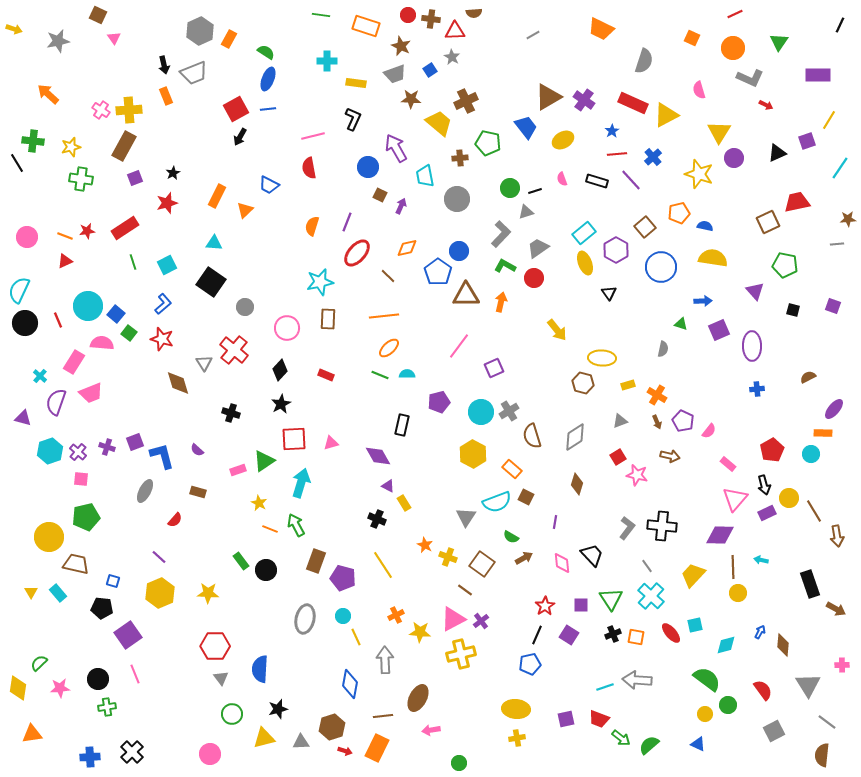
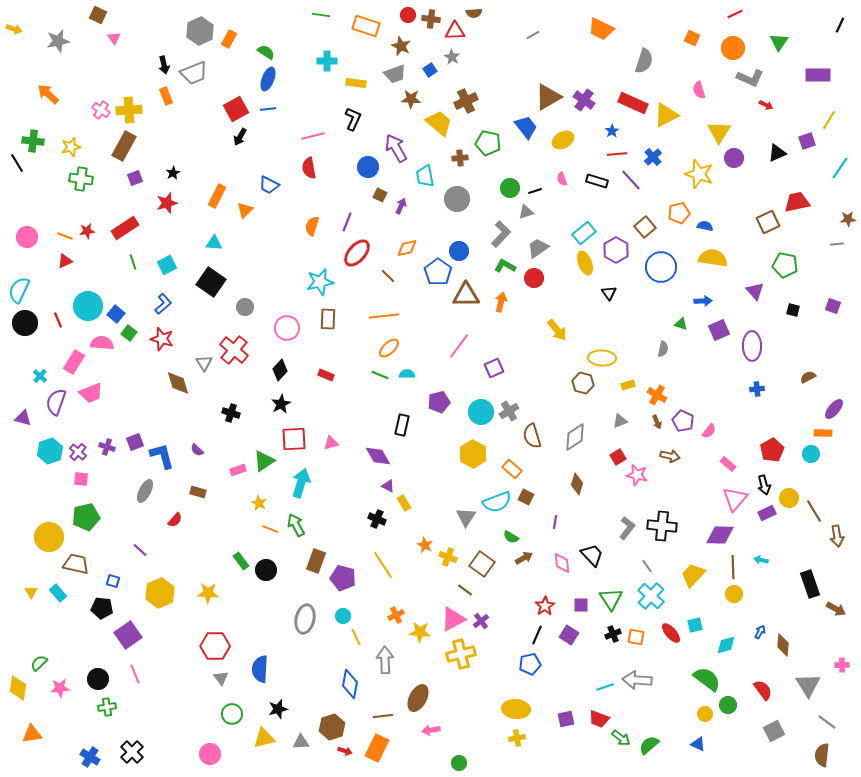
purple line at (159, 557): moved 19 px left, 7 px up
yellow circle at (738, 593): moved 4 px left, 1 px down
blue cross at (90, 757): rotated 36 degrees clockwise
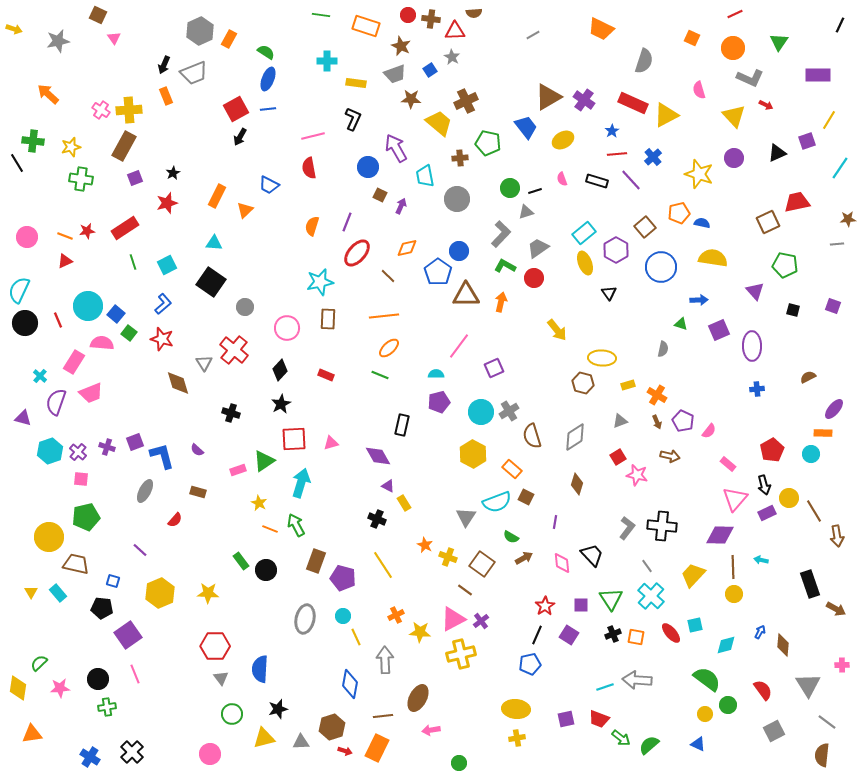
black arrow at (164, 65): rotated 36 degrees clockwise
yellow triangle at (719, 132): moved 15 px right, 16 px up; rotated 15 degrees counterclockwise
blue semicircle at (705, 226): moved 3 px left, 3 px up
blue arrow at (703, 301): moved 4 px left, 1 px up
cyan semicircle at (407, 374): moved 29 px right
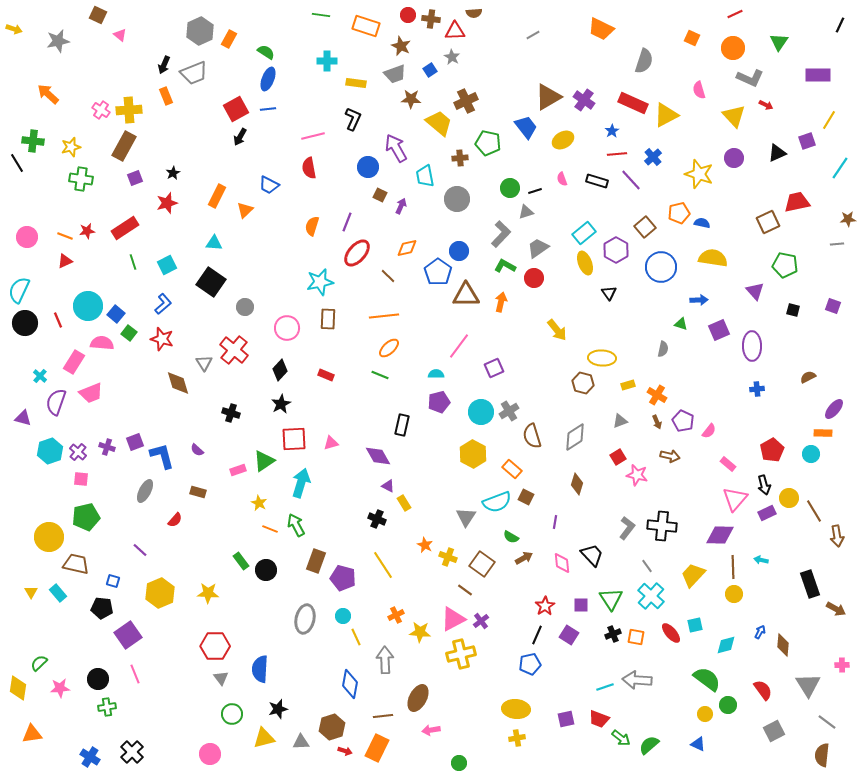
pink triangle at (114, 38): moved 6 px right, 3 px up; rotated 16 degrees counterclockwise
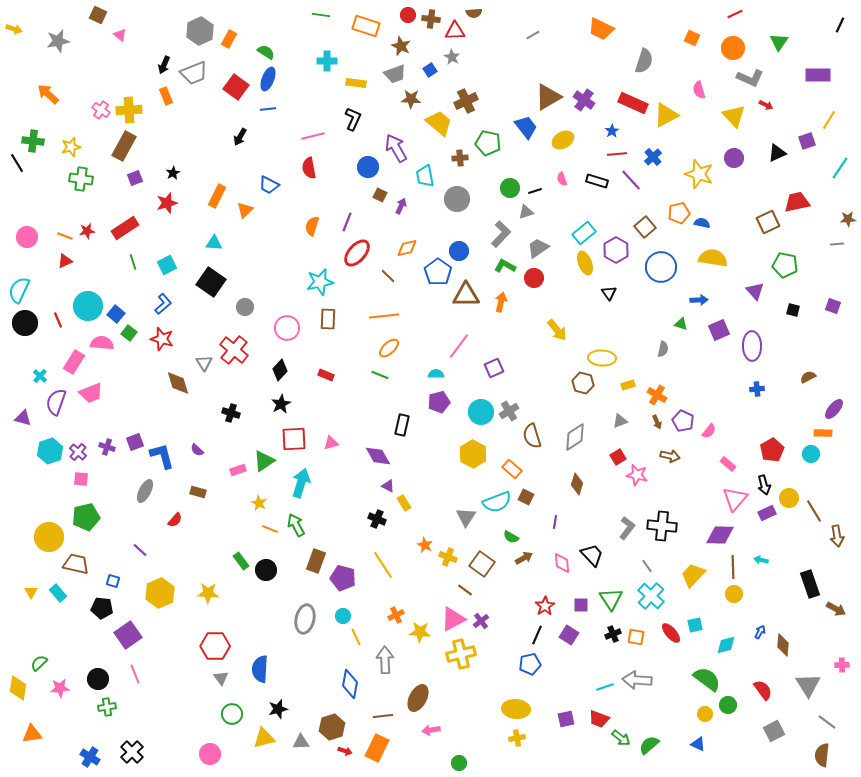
red square at (236, 109): moved 22 px up; rotated 25 degrees counterclockwise
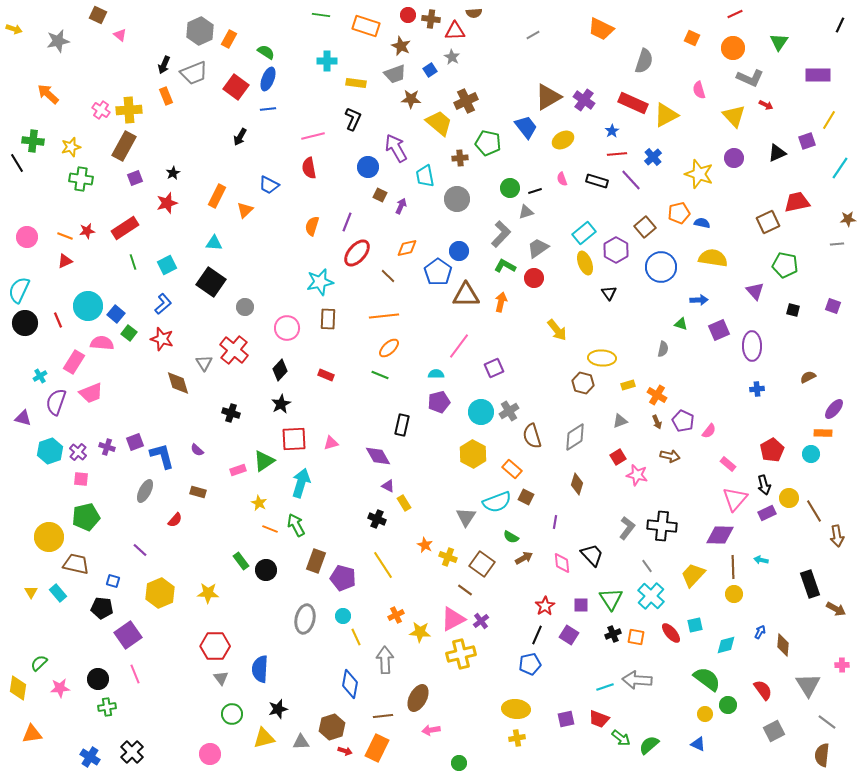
cyan cross at (40, 376): rotated 16 degrees clockwise
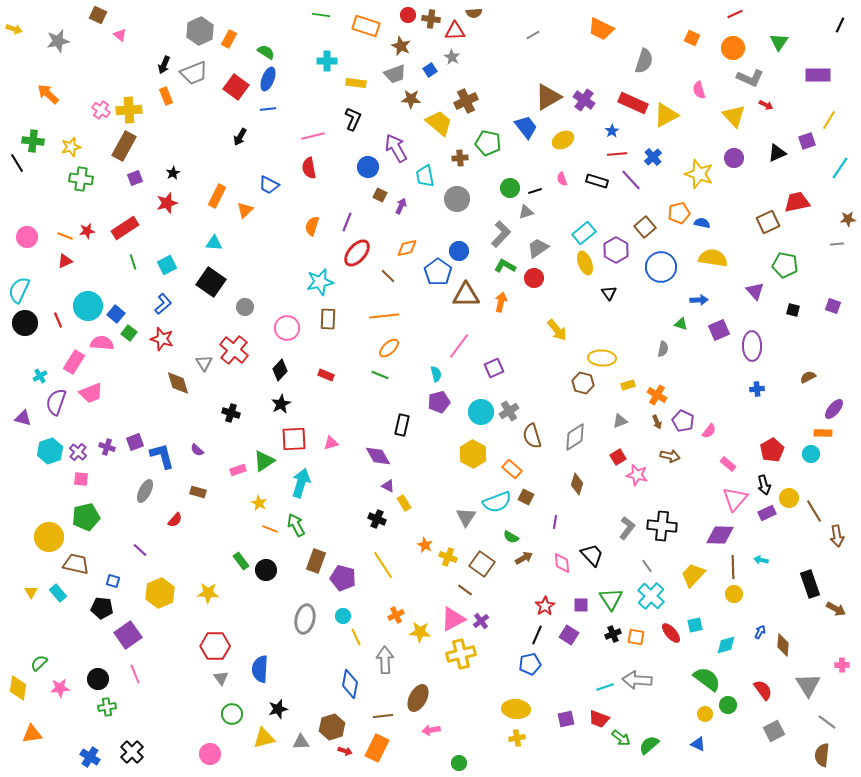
cyan semicircle at (436, 374): rotated 77 degrees clockwise
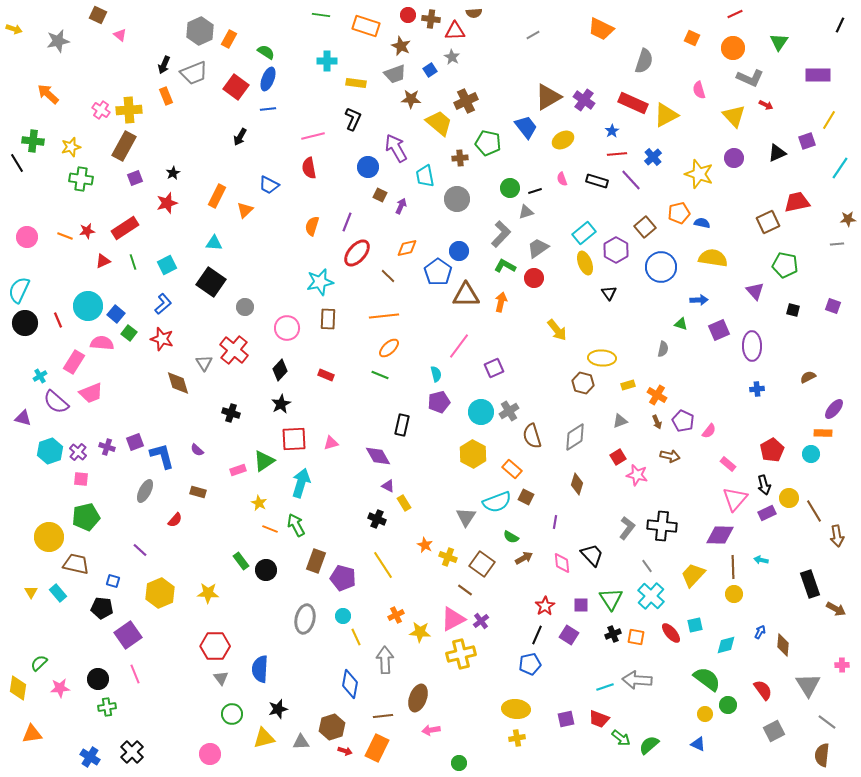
red triangle at (65, 261): moved 38 px right
purple semicircle at (56, 402): rotated 68 degrees counterclockwise
brown ellipse at (418, 698): rotated 8 degrees counterclockwise
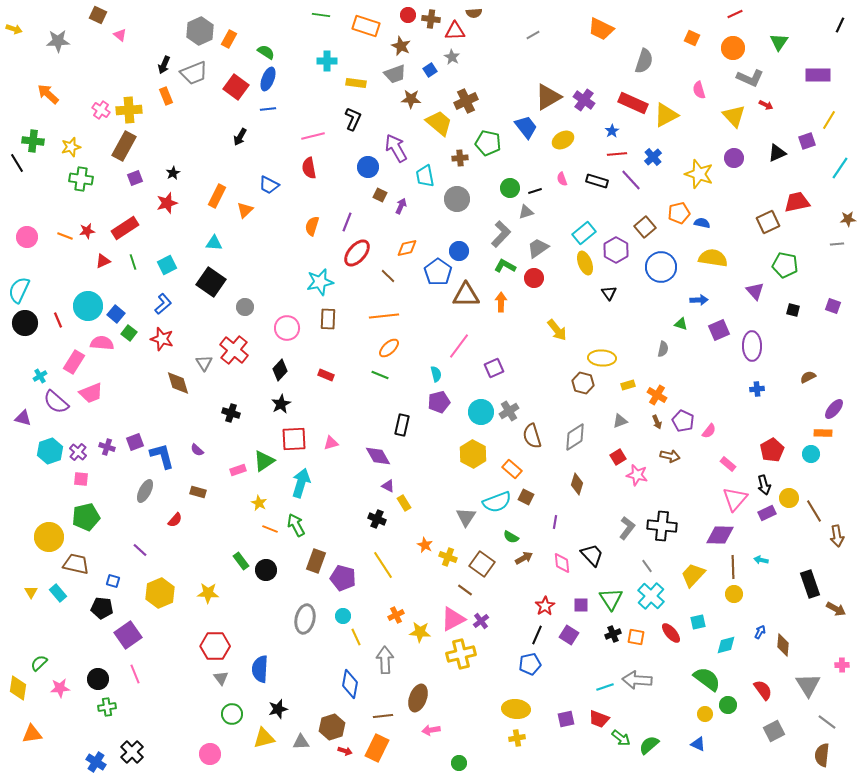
gray star at (58, 41): rotated 10 degrees clockwise
orange arrow at (501, 302): rotated 12 degrees counterclockwise
cyan square at (695, 625): moved 3 px right, 3 px up
blue cross at (90, 757): moved 6 px right, 5 px down
